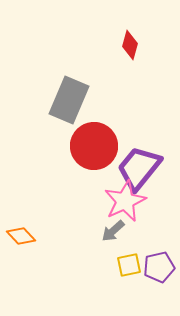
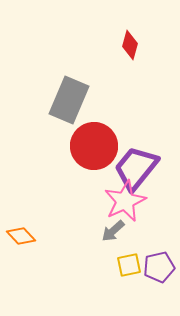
purple trapezoid: moved 3 px left
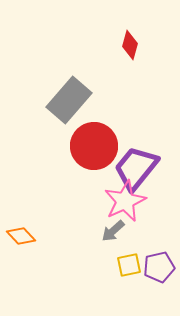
gray rectangle: rotated 18 degrees clockwise
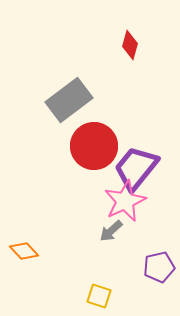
gray rectangle: rotated 12 degrees clockwise
gray arrow: moved 2 px left
orange diamond: moved 3 px right, 15 px down
yellow square: moved 30 px left, 31 px down; rotated 30 degrees clockwise
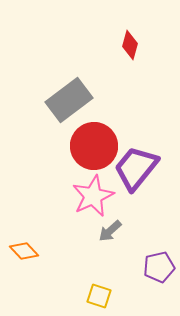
pink star: moved 32 px left, 5 px up
gray arrow: moved 1 px left
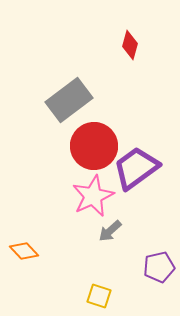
purple trapezoid: rotated 15 degrees clockwise
